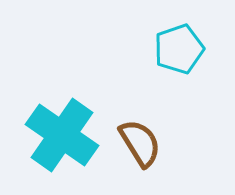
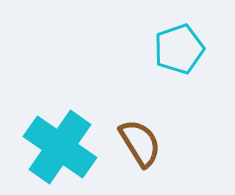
cyan cross: moved 2 px left, 12 px down
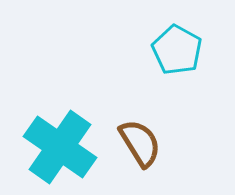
cyan pentagon: moved 2 px left, 1 px down; rotated 24 degrees counterclockwise
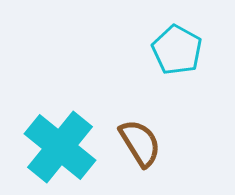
cyan cross: rotated 4 degrees clockwise
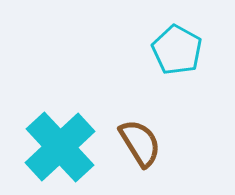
cyan cross: rotated 8 degrees clockwise
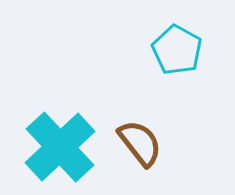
brown semicircle: rotated 6 degrees counterclockwise
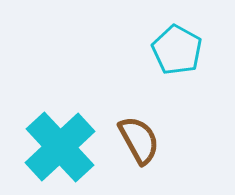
brown semicircle: moved 1 px left, 3 px up; rotated 9 degrees clockwise
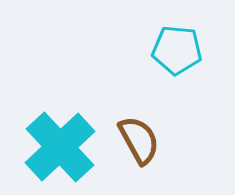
cyan pentagon: rotated 24 degrees counterclockwise
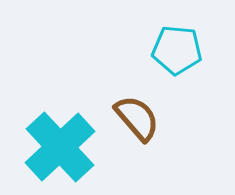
brown semicircle: moved 2 px left, 22 px up; rotated 12 degrees counterclockwise
